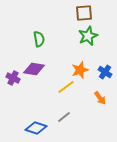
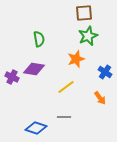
orange star: moved 4 px left, 11 px up
purple cross: moved 1 px left, 1 px up
gray line: rotated 40 degrees clockwise
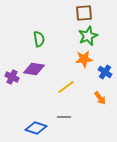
orange star: moved 8 px right; rotated 12 degrees clockwise
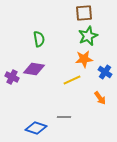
yellow line: moved 6 px right, 7 px up; rotated 12 degrees clockwise
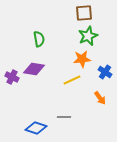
orange star: moved 2 px left
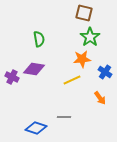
brown square: rotated 18 degrees clockwise
green star: moved 2 px right, 1 px down; rotated 12 degrees counterclockwise
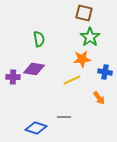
blue cross: rotated 24 degrees counterclockwise
purple cross: moved 1 px right; rotated 24 degrees counterclockwise
orange arrow: moved 1 px left
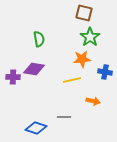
yellow line: rotated 12 degrees clockwise
orange arrow: moved 6 px left, 3 px down; rotated 40 degrees counterclockwise
